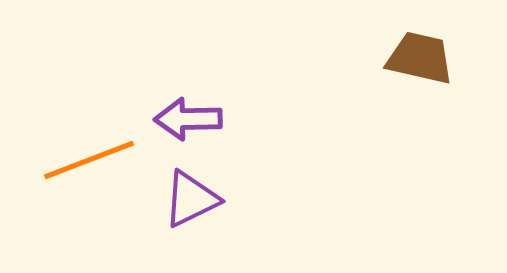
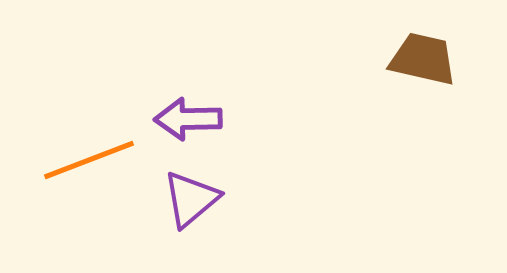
brown trapezoid: moved 3 px right, 1 px down
purple triangle: rotated 14 degrees counterclockwise
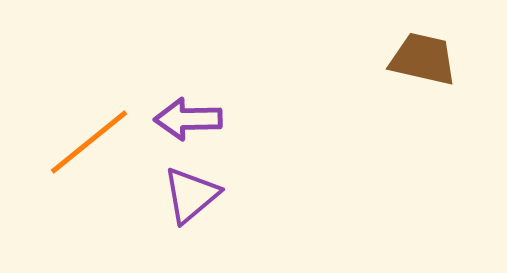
orange line: moved 18 px up; rotated 18 degrees counterclockwise
purple triangle: moved 4 px up
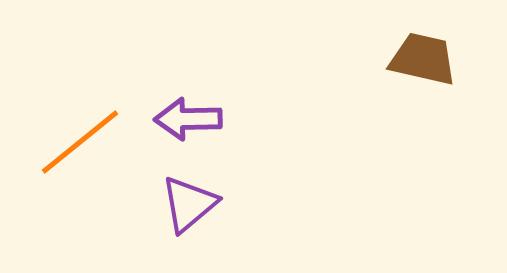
orange line: moved 9 px left
purple triangle: moved 2 px left, 9 px down
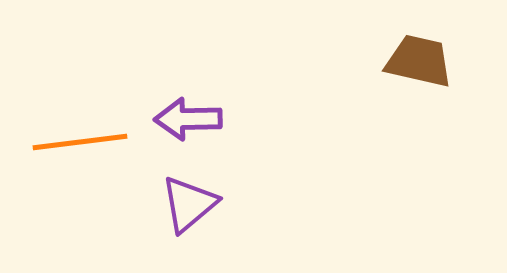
brown trapezoid: moved 4 px left, 2 px down
orange line: rotated 32 degrees clockwise
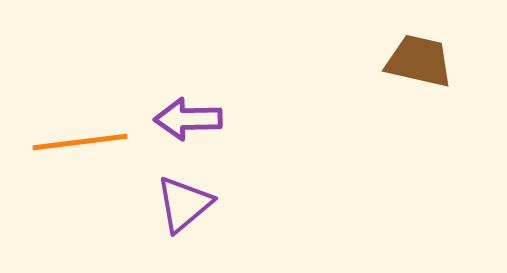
purple triangle: moved 5 px left
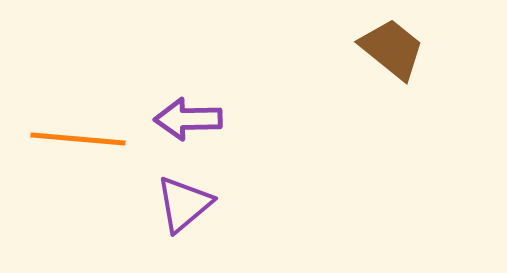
brown trapezoid: moved 27 px left, 12 px up; rotated 26 degrees clockwise
orange line: moved 2 px left, 3 px up; rotated 12 degrees clockwise
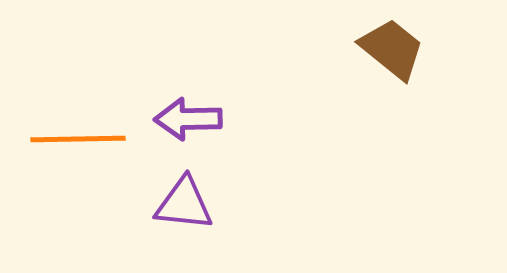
orange line: rotated 6 degrees counterclockwise
purple triangle: rotated 46 degrees clockwise
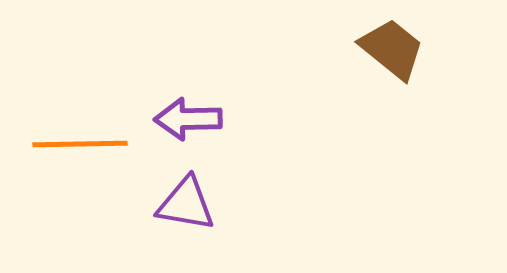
orange line: moved 2 px right, 5 px down
purple triangle: moved 2 px right; rotated 4 degrees clockwise
